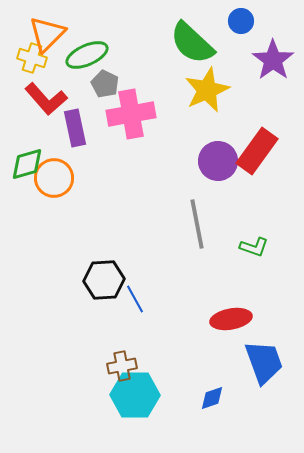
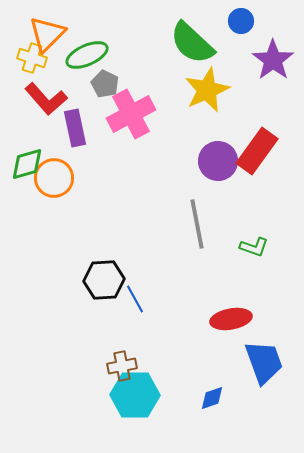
pink cross: rotated 18 degrees counterclockwise
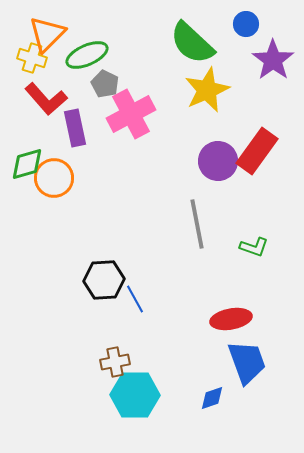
blue circle: moved 5 px right, 3 px down
blue trapezoid: moved 17 px left
brown cross: moved 7 px left, 4 px up
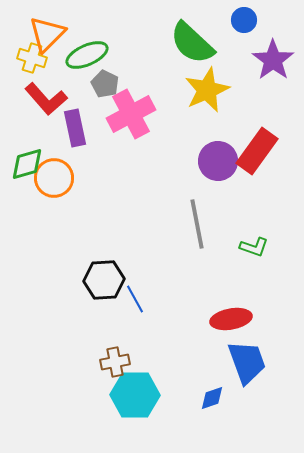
blue circle: moved 2 px left, 4 px up
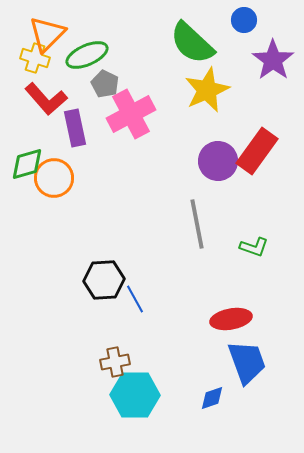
yellow cross: moved 3 px right
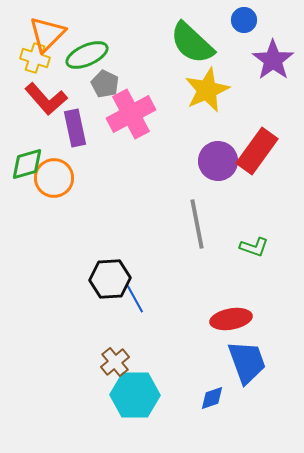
black hexagon: moved 6 px right, 1 px up
brown cross: rotated 28 degrees counterclockwise
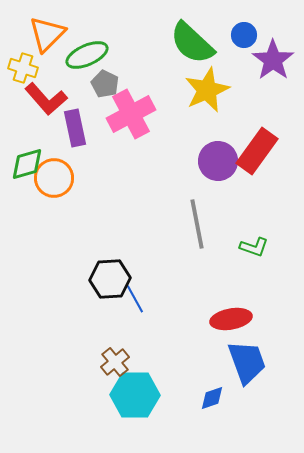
blue circle: moved 15 px down
yellow cross: moved 12 px left, 10 px down
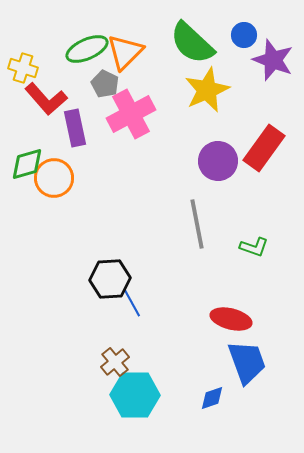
orange triangle: moved 78 px right, 18 px down
green ellipse: moved 6 px up
purple star: rotated 15 degrees counterclockwise
red rectangle: moved 7 px right, 3 px up
blue line: moved 3 px left, 4 px down
red ellipse: rotated 24 degrees clockwise
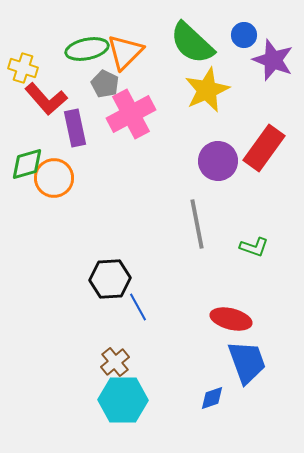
green ellipse: rotated 12 degrees clockwise
blue line: moved 6 px right, 4 px down
cyan hexagon: moved 12 px left, 5 px down
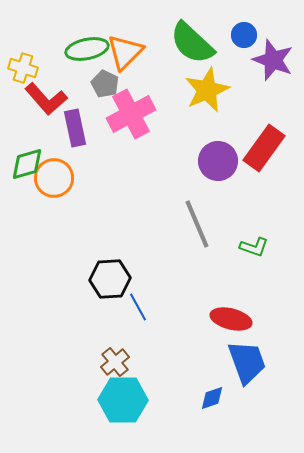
gray line: rotated 12 degrees counterclockwise
